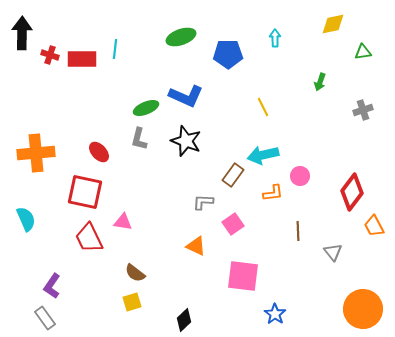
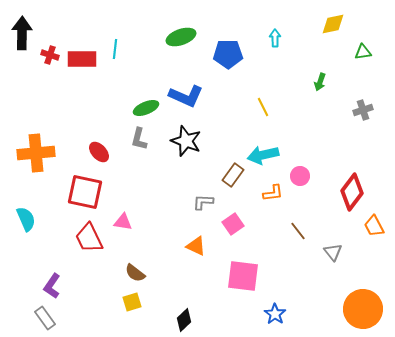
brown line at (298, 231): rotated 36 degrees counterclockwise
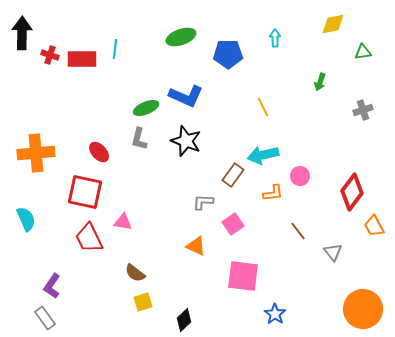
yellow square at (132, 302): moved 11 px right
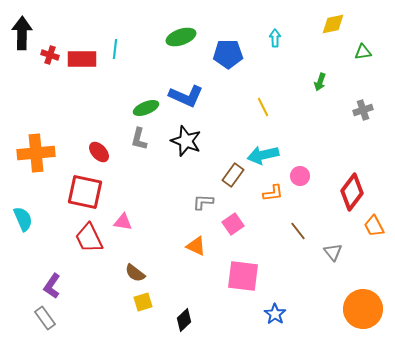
cyan semicircle at (26, 219): moved 3 px left
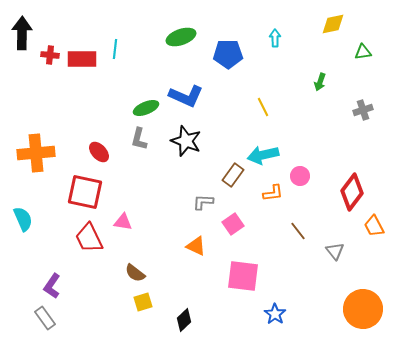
red cross at (50, 55): rotated 12 degrees counterclockwise
gray triangle at (333, 252): moved 2 px right, 1 px up
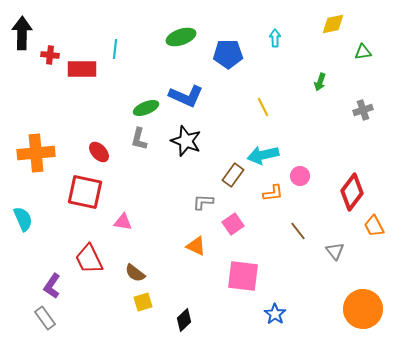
red rectangle at (82, 59): moved 10 px down
red trapezoid at (89, 238): moved 21 px down
